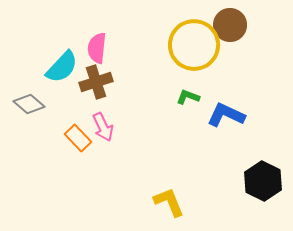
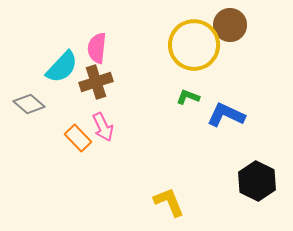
black hexagon: moved 6 px left
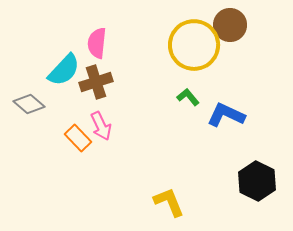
pink semicircle: moved 5 px up
cyan semicircle: moved 2 px right, 3 px down
green L-shape: rotated 30 degrees clockwise
pink arrow: moved 2 px left, 1 px up
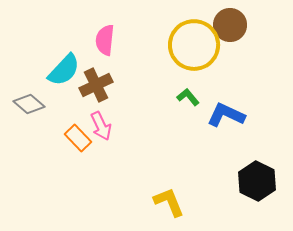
pink semicircle: moved 8 px right, 3 px up
brown cross: moved 3 px down; rotated 8 degrees counterclockwise
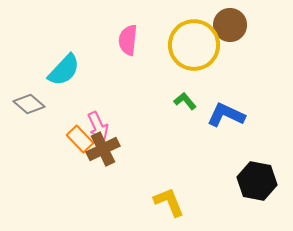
pink semicircle: moved 23 px right
brown cross: moved 7 px right, 64 px down
green L-shape: moved 3 px left, 4 px down
pink arrow: moved 3 px left
orange rectangle: moved 2 px right, 1 px down
black hexagon: rotated 15 degrees counterclockwise
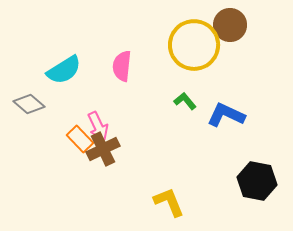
pink semicircle: moved 6 px left, 26 px down
cyan semicircle: rotated 15 degrees clockwise
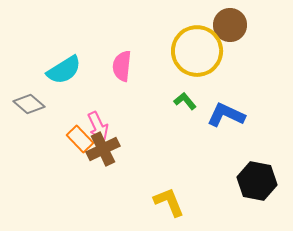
yellow circle: moved 3 px right, 6 px down
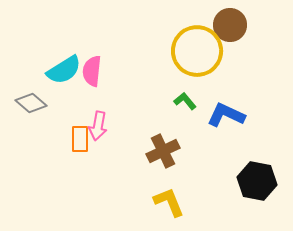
pink semicircle: moved 30 px left, 5 px down
gray diamond: moved 2 px right, 1 px up
pink arrow: rotated 36 degrees clockwise
orange rectangle: rotated 44 degrees clockwise
brown cross: moved 60 px right, 2 px down
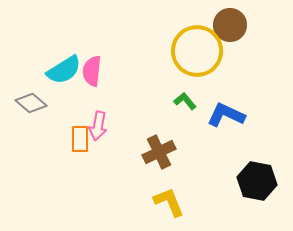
brown cross: moved 4 px left, 1 px down
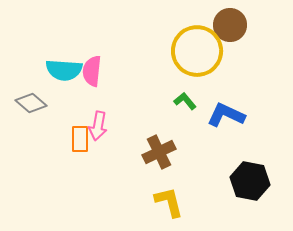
cyan semicircle: rotated 36 degrees clockwise
black hexagon: moved 7 px left
yellow L-shape: rotated 8 degrees clockwise
